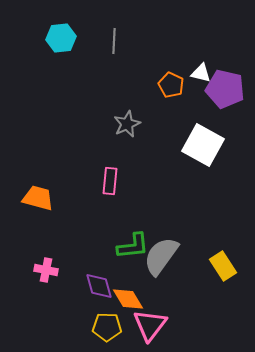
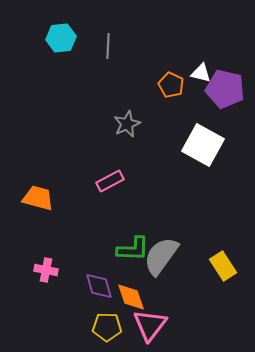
gray line: moved 6 px left, 5 px down
pink rectangle: rotated 56 degrees clockwise
green L-shape: moved 3 px down; rotated 8 degrees clockwise
orange diamond: moved 3 px right, 2 px up; rotated 12 degrees clockwise
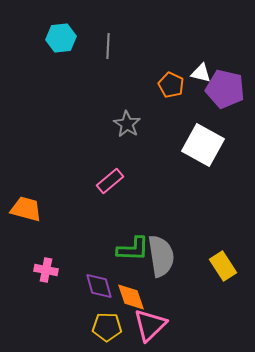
gray star: rotated 16 degrees counterclockwise
pink rectangle: rotated 12 degrees counterclockwise
orange trapezoid: moved 12 px left, 11 px down
gray semicircle: rotated 135 degrees clockwise
pink triangle: rotated 9 degrees clockwise
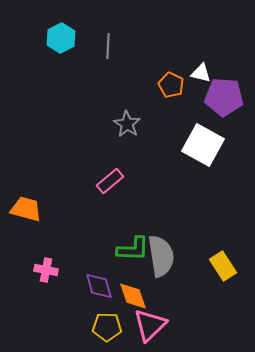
cyan hexagon: rotated 20 degrees counterclockwise
purple pentagon: moved 1 px left, 8 px down; rotated 9 degrees counterclockwise
orange diamond: moved 2 px right, 1 px up
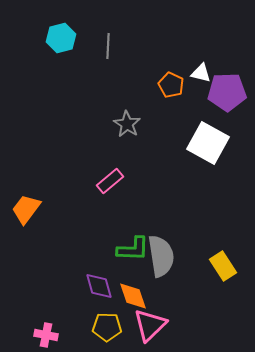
cyan hexagon: rotated 12 degrees clockwise
purple pentagon: moved 3 px right, 5 px up; rotated 6 degrees counterclockwise
white square: moved 5 px right, 2 px up
orange trapezoid: rotated 68 degrees counterclockwise
pink cross: moved 65 px down
